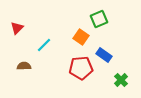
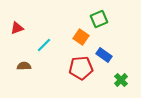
red triangle: rotated 24 degrees clockwise
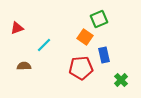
orange square: moved 4 px right
blue rectangle: rotated 42 degrees clockwise
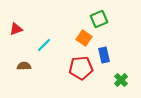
red triangle: moved 1 px left, 1 px down
orange square: moved 1 px left, 1 px down
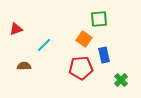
green square: rotated 18 degrees clockwise
orange square: moved 1 px down
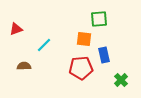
orange square: rotated 28 degrees counterclockwise
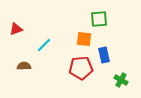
green cross: rotated 16 degrees counterclockwise
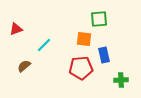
brown semicircle: rotated 40 degrees counterclockwise
green cross: rotated 32 degrees counterclockwise
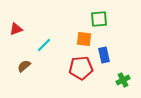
green cross: moved 2 px right; rotated 24 degrees counterclockwise
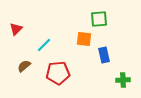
red triangle: rotated 24 degrees counterclockwise
red pentagon: moved 23 px left, 5 px down
green cross: rotated 24 degrees clockwise
